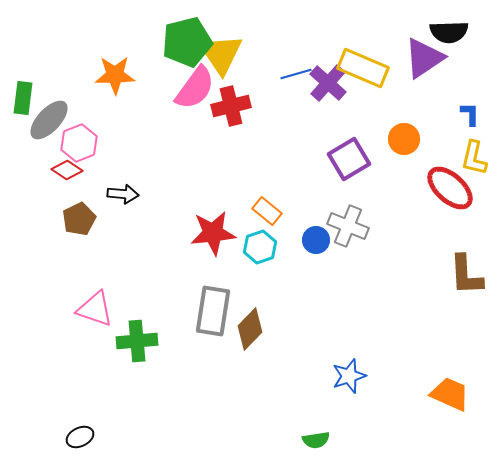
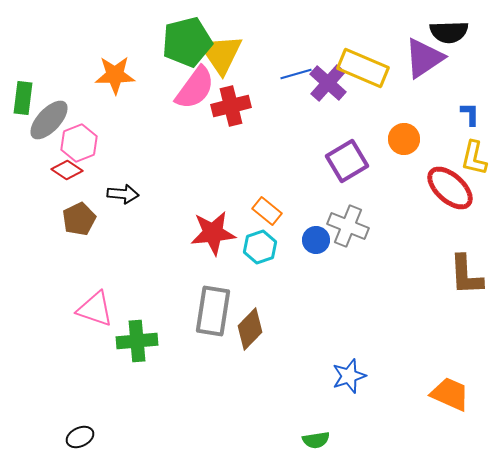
purple square: moved 2 px left, 2 px down
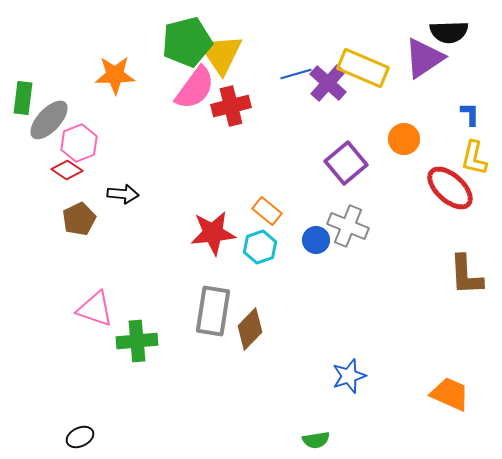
purple square: moved 1 px left, 2 px down; rotated 9 degrees counterclockwise
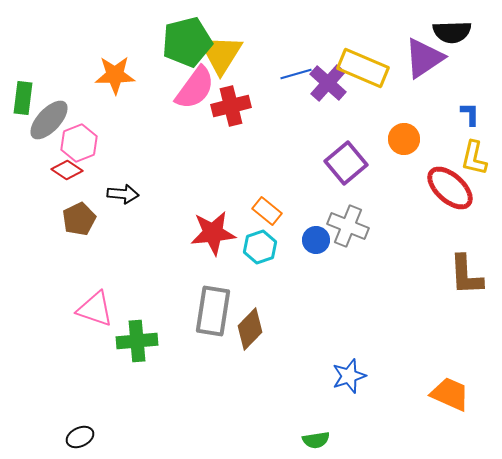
black semicircle: moved 3 px right
yellow triangle: rotated 6 degrees clockwise
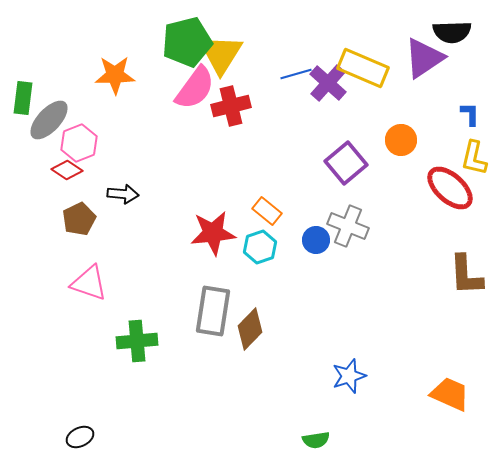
orange circle: moved 3 px left, 1 px down
pink triangle: moved 6 px left, 26 px up
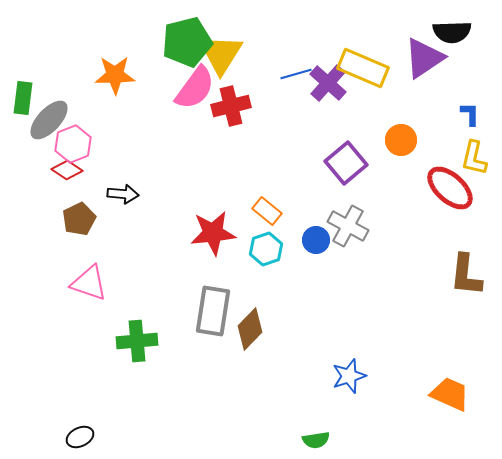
pink hexagon: moved 6 px left, 1 px down
gray cross: rotated 6 degrees clockwise
cyan hexagon: moved 6 px right, 2 px down
brown L-shape: rotated 9 degrees clockwise
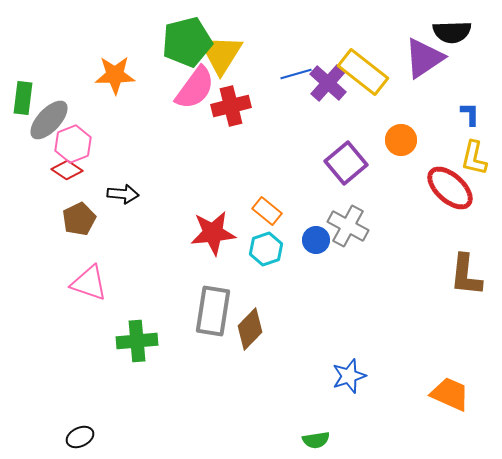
yellow rectangle: moved 4 px down; rotated 15 degrees clockwise
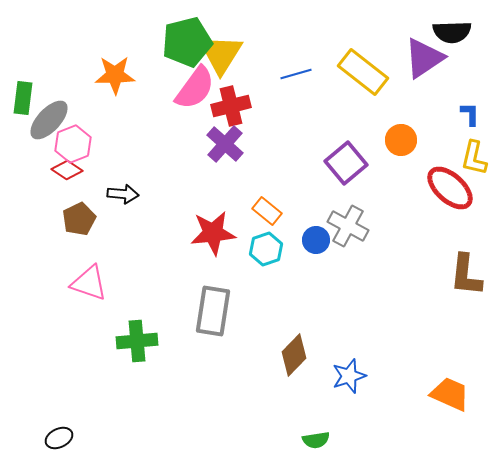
purple cross: moved 103 px left, 61 px down
brown diamond: moved 44 px right, 26 px down
black ellipse: moved 21 px left, 1 px down
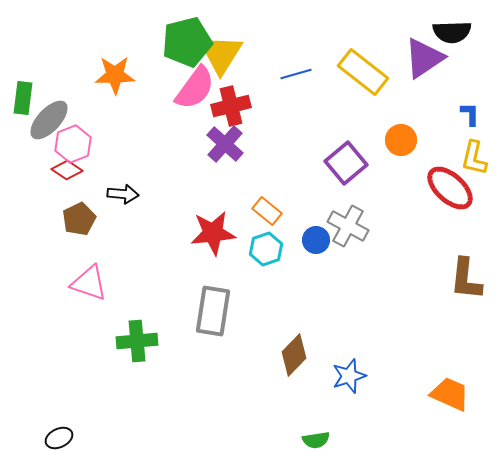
brown L-shape: moved 4 px down
